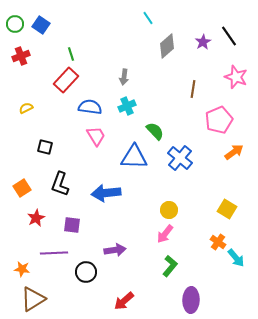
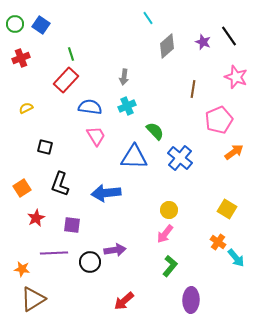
purple star: rotated 21 degrees counterclockwise
red cross: moved 2 px down
black circle: moved 4 px right, 10 px up
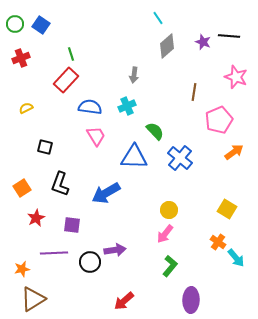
cyan line: moved 10 px right
black line: rotated 50 degrees counterclockwise
gray arrow: moved 10 px right, 2 px up
brown line: moved 1 px right, 3 px down
blue arrow: rotated 24 degrees counterclockwise
orange star: rotated 21 degrees counterclockwise
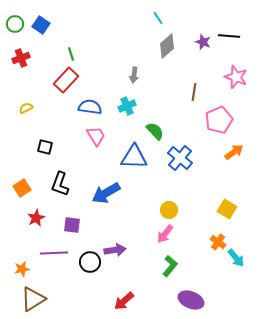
purple ellipse: rotated 70 degrees counterclockwise
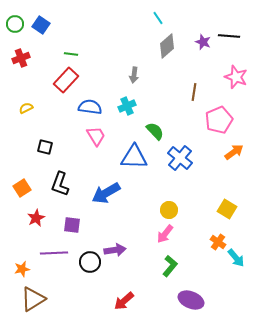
green line: rotated 64 degrees counterclockwise
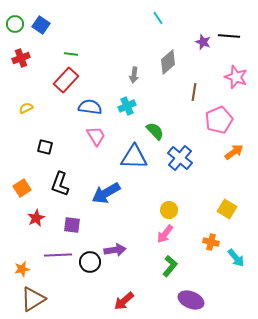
gray diamond: moved 1 px right, 16 px down
orange cross: moved 7 px left; rotated 21 degrees counterclockwise
purple line: moved 4 px right, 2 px down
